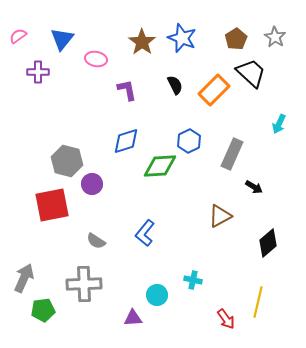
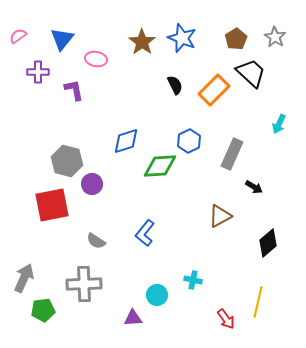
purple L-shape: moved 53 px left
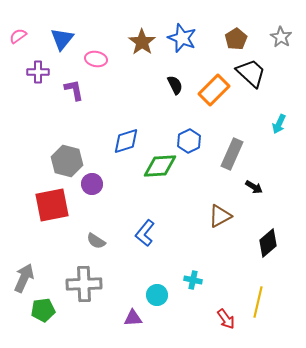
gray star: moved 6 px right
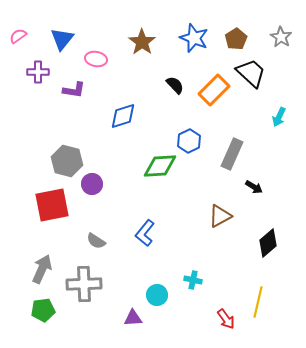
blue star: moved 12 px right
black semicircle: rotated 18 degrees counterclockwise
purple L-shape: rotated 110 degrees clockwise
cyan arrow: moved 7 px up
blue diamond: moved 3 px left, 25 px up
gray arrow: moved 18 px right, 9 px up
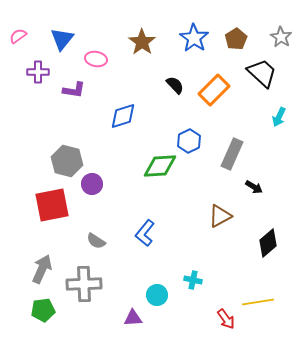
blue star: rotated 12 degrees clockwise
black trapezoid: moved 11 px right
yellow line: rotated 68 degrees clockwise
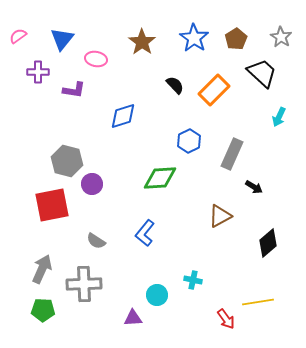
green diamond: moved 12 px down
green pentagon: rotated 10 degrees clockwise
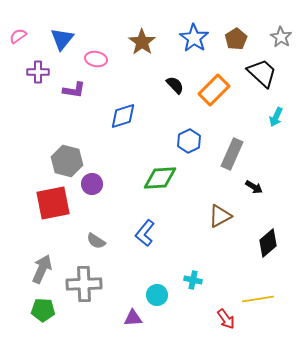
cyan arrow: moved 3 px left
red square: moved 1 px right, 2 px up
yellow line: moved 3 px up
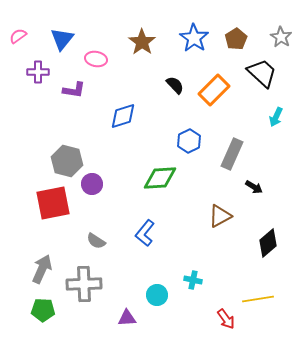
purple triangle: moved 6 px left
